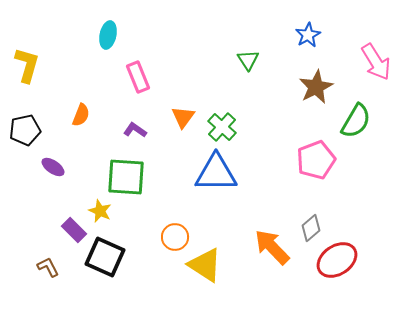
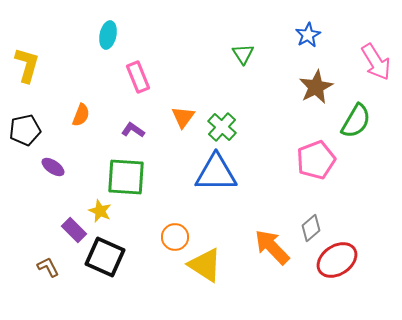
green triangle: moved 5 px left, 6 px up
purple L-shape: moved 2 px left
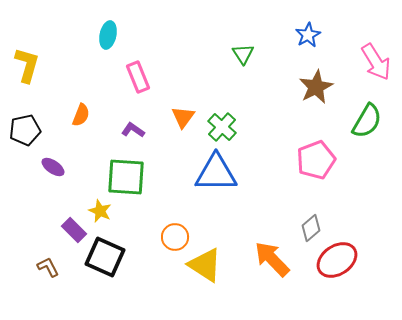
green semicircle: moved 11 px right
orange arrow: moved 12 px down
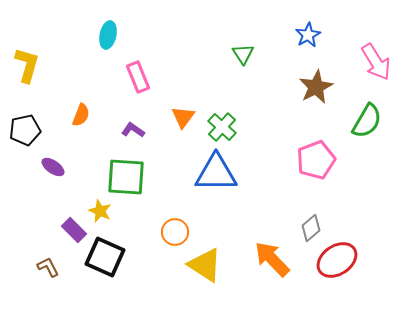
orange circle: moved 5 px up
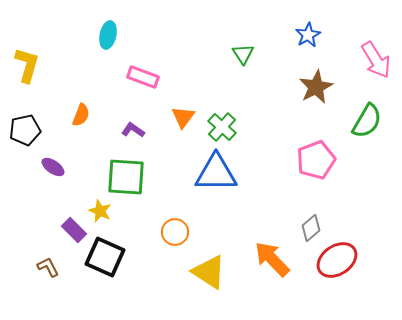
pink arrow: moved 2 px up
pink rectangle: moved 5 px right; rotated 48 degrees counterclockwise
yellow triangle: moved 4 px right, 7 px down
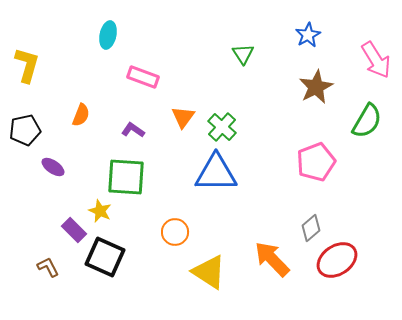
pink pentagon: moved 2 px down
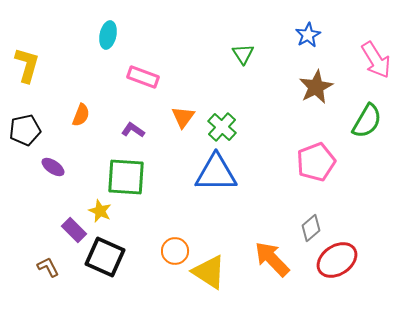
orange circle: moved 19 px down
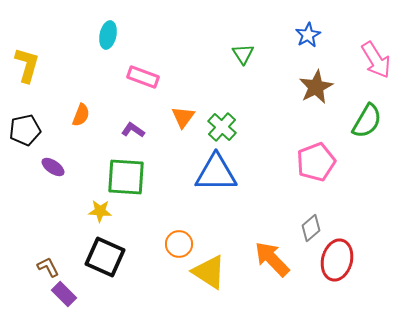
yellow star: rotated 20 degrees counterclockwise
purple rectangle: moved 10 px left, 64 px down
orange circle: moved 4 px right, 7 px up
red ellipse: rotated 42 degrees counterclockwise
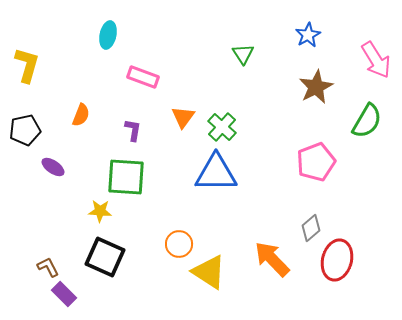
purple L-shape: rotated 65 degrees clockwise
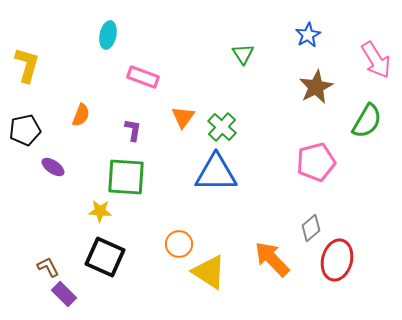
pink pentagon: rotated 6 degrees clockwise
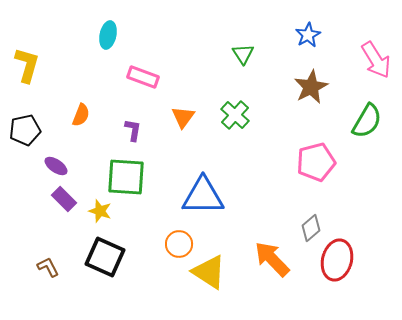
brown star: moved 5 px left
green cross: moved 13 px right, 12 px up
purple ellipse: moved 3 px right, 1 px up
blue triangle: moved 13 px left, 23 px down
yellow star: rotated 15 degrees clockwise
purple rectangle: moved 95 px up
